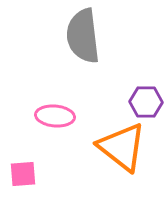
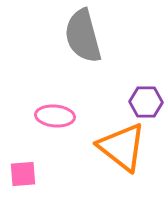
gray semicircle: rotated 8 degrees counterclockwise
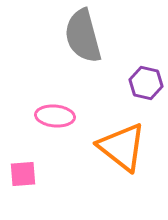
purple hexagon: moved 19 px up; rotated 12 degrees clockwise
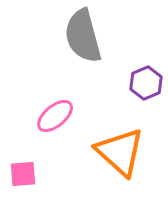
purple hexagon: rotated 24 degrees clockwise
pink ellipse: rotated 45 degrees counterclockwise
orange triangle: moved 2 px left, 5 px down; rotated 4 degrees clockwise
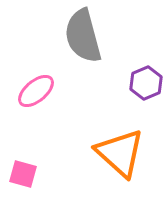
pink ellipse: moved 19 px left, 25 px up
orange triangle: moved 1 px down
pink square: rotated 20 degrees clockwise
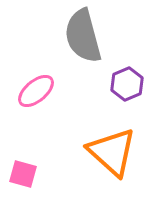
purple hexagon: moved 19 px left, 1 px down
orange triangle: moved 8 px left, 1 px up
